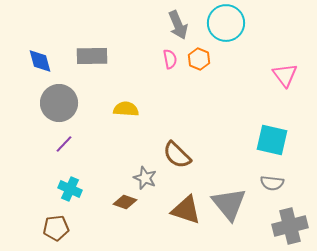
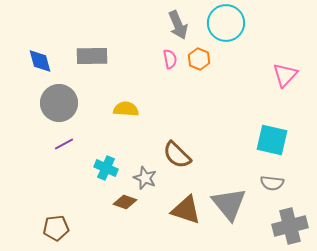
pink triangle: rotated 20 degrees clockwise
purple line: rotated 18 degrees clockwise
cyan cross: moved 36 px right, 21 px up
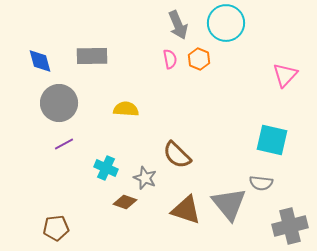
gray semicircle: moved 11 px left
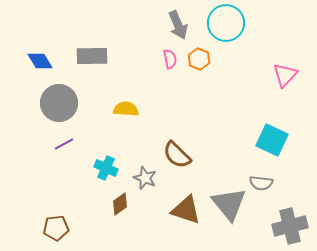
blue diamond: rotated 16 degrees counterclockwise
cyan square: rotated 12 degrees clockwise
brown diamond: moved 5 px left, 2 px down; rotated 55 degrees counterclockwise
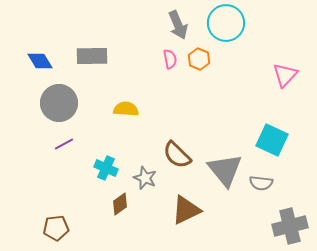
gray triangle: moved 4 px left, 34 px up
brown triangle: rotated 44 degrees counterclockwise
